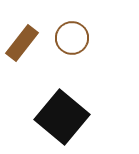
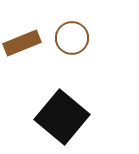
brown rectangle: rotated 30 degrees clockwise
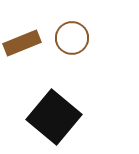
black square: moved 8 px left
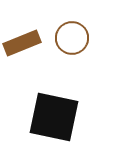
black square: rotated 28 degrees counterclockwise
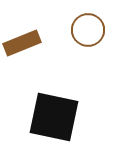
brown circle: moved 16 px right, 8 px up
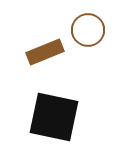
brown rectangle: moved 23 px right, 9 px down
